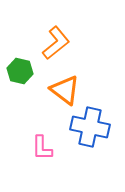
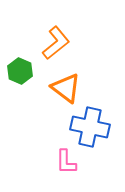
green hexagon: rotated 10 degrees clockwise
orange triangle: moved 1 px right, 2 px up
pink L-shape: moved 24 px right, 14 px down
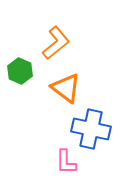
blue cross: moved 1 px right, 2 px down
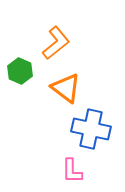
pink L-shape: moved 6 px right, 9 px down
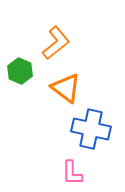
pink L-shape: moved 2 px down
